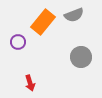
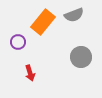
red arrow: moved 10 px up
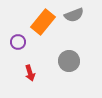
gray circle: moved 12 px left, 4 px down
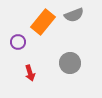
gray circle: moved 1 px right, 2 px down
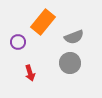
gray semicircle: moved 22 px down
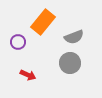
red arrow: moved 2 px left, 2 px down; rotated 49 degrees counterclockwise
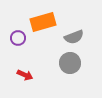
orange rectangle: rotated 35 degrees clockwise
purple circle: moved 4 px up
red arrow: moved 3 px left
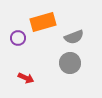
red arrow: moved 1 px right, 3 px down
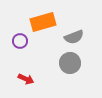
purple circle: moved 2 px right, 3 px down
red arrow: moved 1 px down
